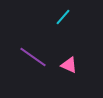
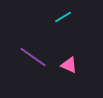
cyan line: rotated 18 degrees clockwise
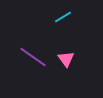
pink triangle: moved 3 px left, 6 px up; rotated 30 degrees clockwise
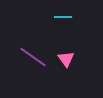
cyan line: rotated 30 degrees clockwise
